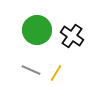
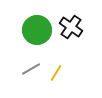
black cross: moved 1 px left, 9 px up
gray line: moved 1 px up; rotated 54 degrees counterclockwise
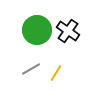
black cross: moved 3 px left, 4 px down
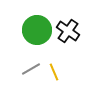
yellow line: moved 2 px left, 1 px up; rotated 54 degrees counterclockwise
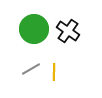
green circle: moved 3 px left, 1 px up
yellow line: rotated 24 degrees clockwise
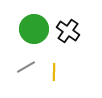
gray line: moved 5 px left, 2 px up
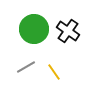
yellow line: rotated 36 degrees counterclockwise
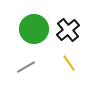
black cross: moved 1 px up; rotated 15 degrees clockwise
yellow line: moved 15 px right, 9 px up
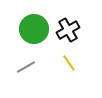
black cross: rotated 10 degrees clockwise
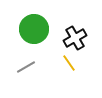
black cross: moved 7 px right, 8 px down
